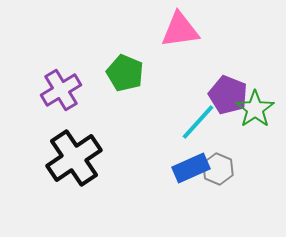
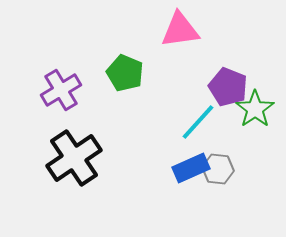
purple pentagon: moved 8 px up
gray hexagon: rotated 16 degrees counterclockwise
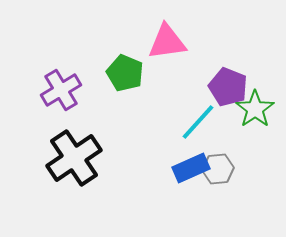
pink triangle: moved 13 px left, 12 px down
gray hexagon: rotated 12 degrees counterclockwise
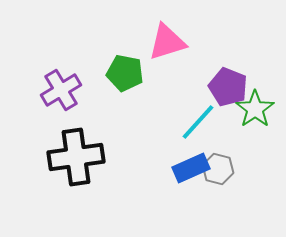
pink triangle: rotated 9 degrees counterclockwise
green pentagon: rotated 12 degrees counterclockwise
black cross: moved 2 px right, 1 px up; rotated 26 degrees clockwise
gray hexagon: rotated 20 degrees clockwise
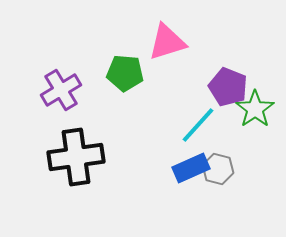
green pentagon: rotated 6 degrees counterclockwise
cyan line: moved 3 px down
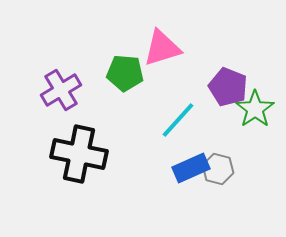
pink triangle: moved 5 px left, 6 px down
cyan line: moved 20 px left, 5 px up
black cross: moved 3 px right, 3 px up; rotated 20 degrees clockwise
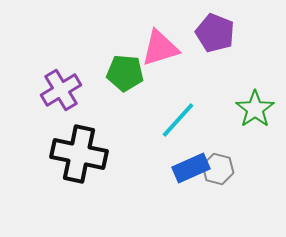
pink triangle: moved 2 px left
purple pentagon: moved 13 px left, 54 px up
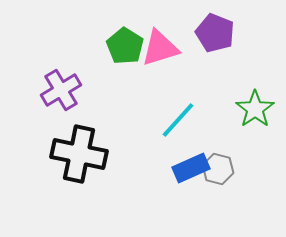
green pentagon: moved 27 px up; rotated 27 degrees clockwise
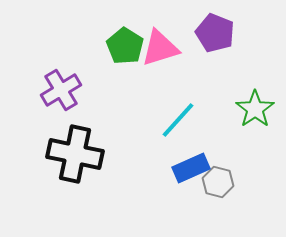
black cross: moved 4 px left
gray hexagon: moved 13 px down
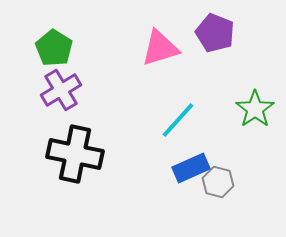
green pentagon: moved 71 px left, 2 px down
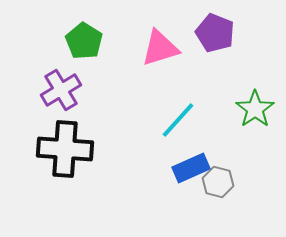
green pentagon: moved 30 px right, 7 px up
black cross: moved 10 px left, 5 px up; rotated 8 degrees counterclockwise
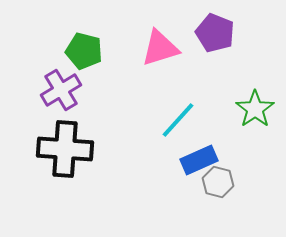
green pentagon: moved 10 px down; rotated 18 degrees counterclockwise
blue rectangle: moved 8 px right, 8 px up
